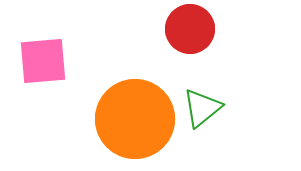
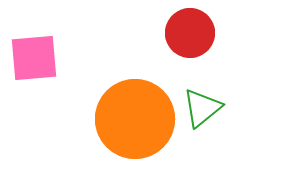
red circle: moved 4 px down
pink square: moved 9 px left, 3 px up
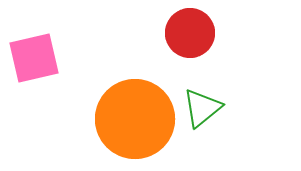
pink square: rotated 8 degrees counterclockwise
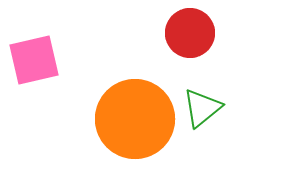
pink square: moved 2 px down
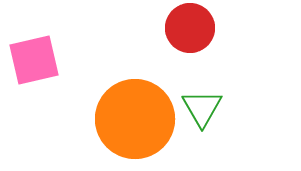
red circle: moved 5 px up
green triangle: rotated 21 degrees counterclockwise
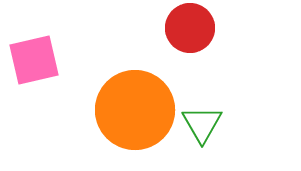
green triangle: moved 16 px down
orange circle: moved 9 px up
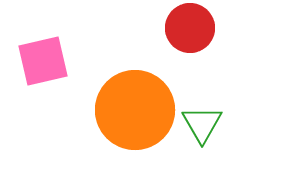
pink square: moved 9 px right, 1 px down
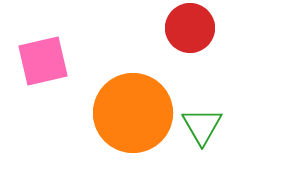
orange circle: moved 2 px left, 3 px down
green triangle: moved 2 px down
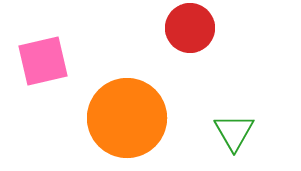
orange circle: moved 6 px left, 5 px down
green triangle: moved 32 px right, 6 px down
